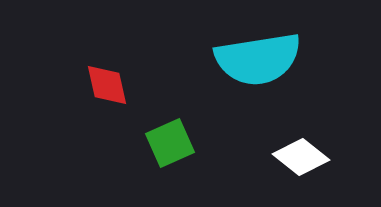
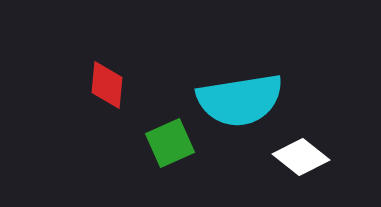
cyan semicircle: moved 18 px left, 41 px down
red diamond: rotated 18 degrees clockwise
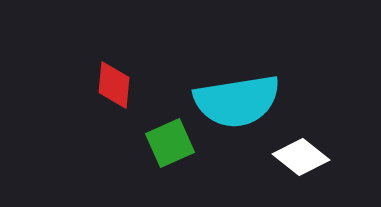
red diamond: moved 7 px right
cyan semicircle: moved 3 px left, 1 px down
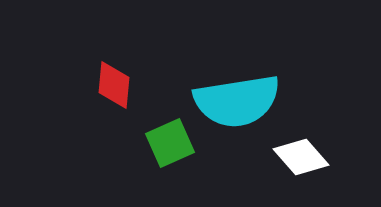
white diamond: rotated 10 degrees clockwise
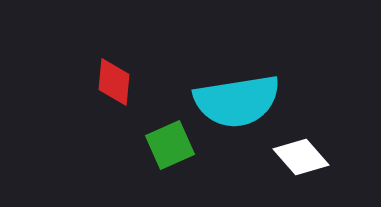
red diamond: moved 3 px up
green square: moved 2 px down
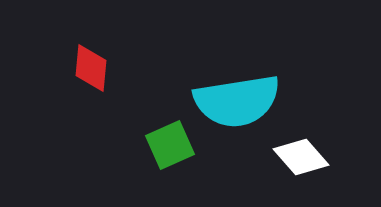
red diamond: moved 23 px left, 14 px up
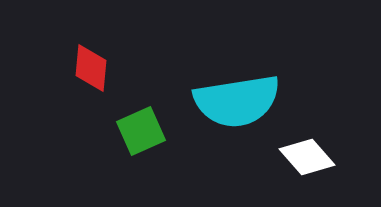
green square: moved 29 px left, 14 px up
white diamond: moved 6 px right
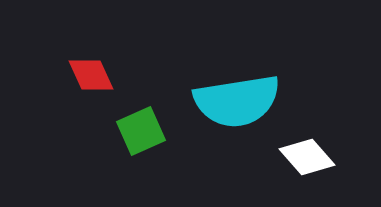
red diamond: moved 7 px down; rotated 30 degrees counterclockwise
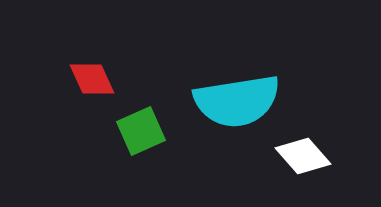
red diamond: moved 1 px right, 4 px down
white diamond: moved 4 px left, 1 px up
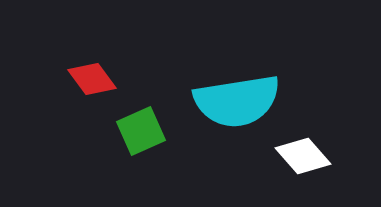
red diamond: rotated 12 degrees counterclockwise
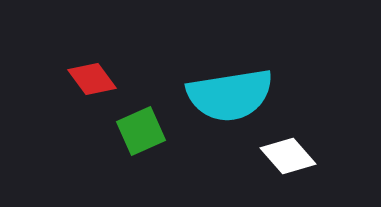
cyan semicircle: moved 7 px left, 6 px up
white diamond: moved 15 px left
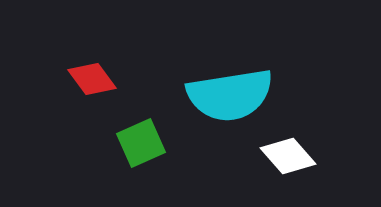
green square: moved 12 px down
